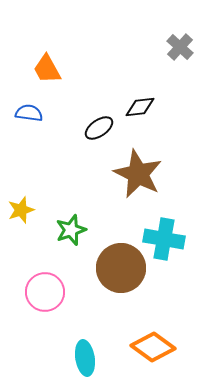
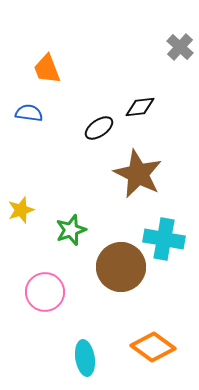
orange trapezoid: rotated 8 degrees clockwise
brown circle: moved 1 px up
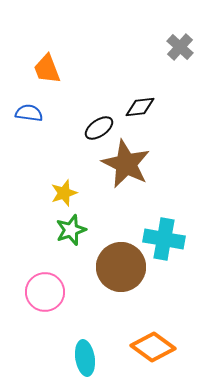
brown star: moved 12 px left, 10 px up
yellow star: moved 43 px right, 17 px up
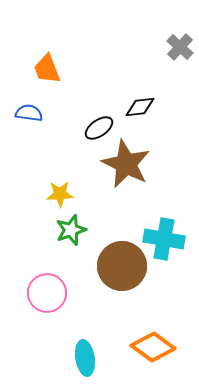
yellow star: moved 4 px left, 1 px down; rotated 16 degrees clockwise
brown circle: moved 1 px right, 1 px up
pink circle: moved 2 px right, 1 px down
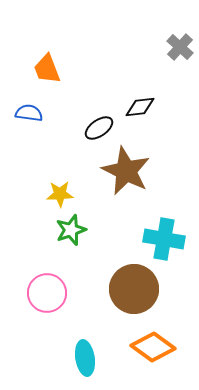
brown star: moved 7 px down
brown circle: moved 12 px right, 23 px down
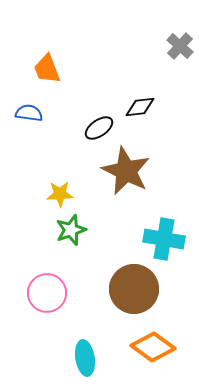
gray cross: moved 1 px up
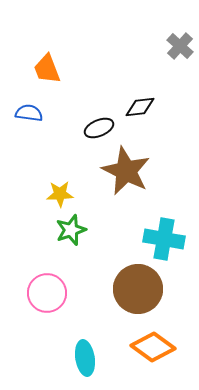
black ellipse: rotated 12 degrees clockwise
brown circle: moved 4 px right
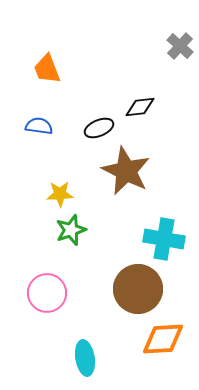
blue semicircle: moved 10 px right, 13 px down
orange diamond: moved 10 px right, 8 px up; rotated 39 degrees counterclockwise
